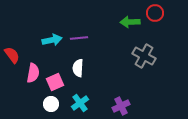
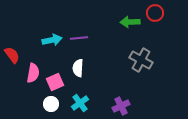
gray cross: moved 3 px left, 4 px down
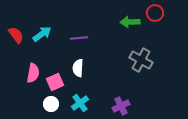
cyan arrow: moved 10 px left, 6 px up; rotated 24 degrees counterclockwise
red semicircle: moved 4 px right, 20 px up
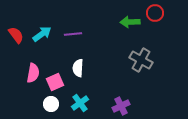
purple line: moved 6 px left, 4 px up
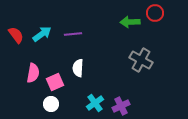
cyan cross: moved 15 px right
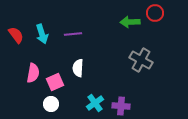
cyan arrow: rotated 108 degrees clockwise
purple cross: rotated 30 degrees clockwise
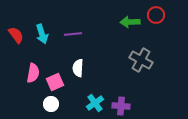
red circle: moved 1 px right, 2 px down
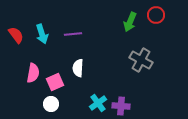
green arrow: rotated 66 degrees counterclockwise
cyan cross: moved 3 px right
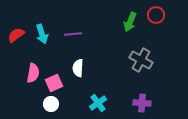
red semicircle: rotated 90 degrees counterclockwise
pink square: moved 1 px left, 1 px down
purple cross: moved 21 px right, 3 px up
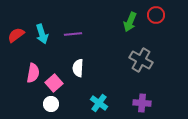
pink square: rotated 18 degrees counterclockwise
cyan cross: moved 1 px right; rotated 18 degrees counterclockwise
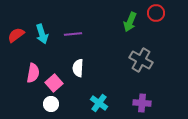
red circle: moved 2 px up
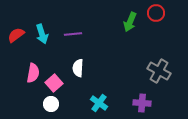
gray cross: moved 18 px right, 11 px down
